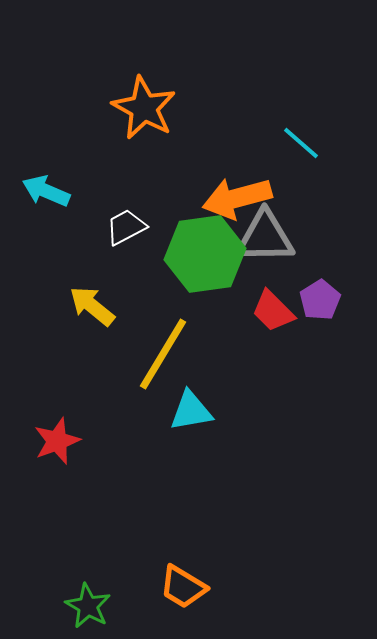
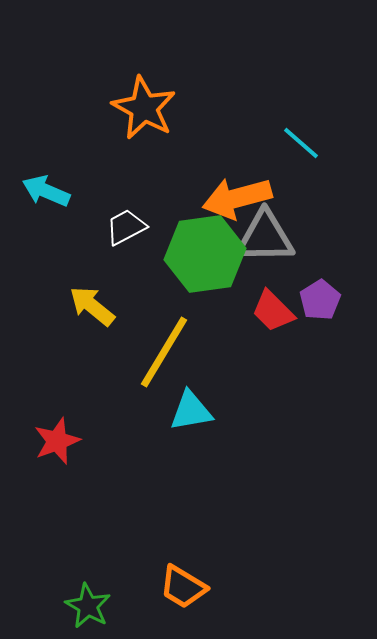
yellow line: moved 1 px right, 2 px up
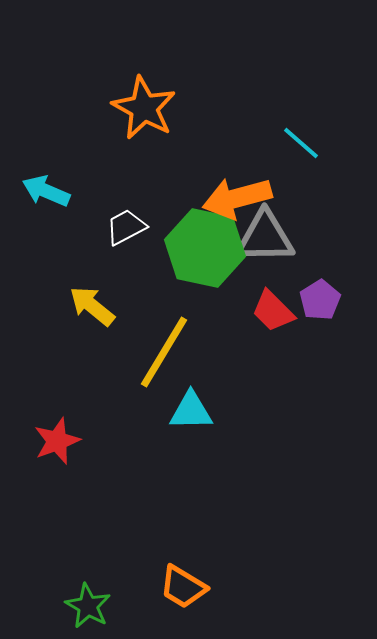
green hexagon: moved 6 px up; rotated 20 degrees clockwise
cyan triangle: rotated 9 degrees clockwise
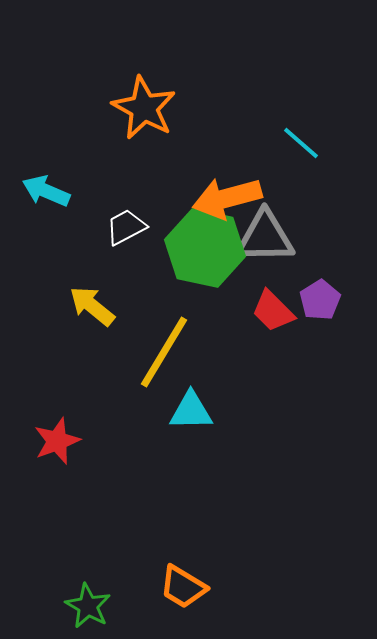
orange arrow: moved 10 px left
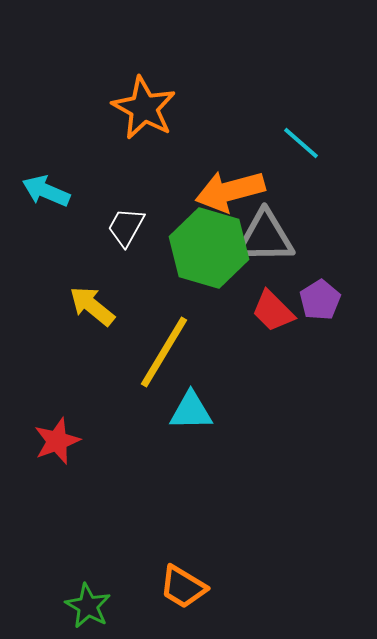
orange arrow: moved 3 px right, 7 px up
white trapezoid: rotated 33 degrees counterclockwise
green hexagon: moved 4 px right; rotated 4 degrees clockwise
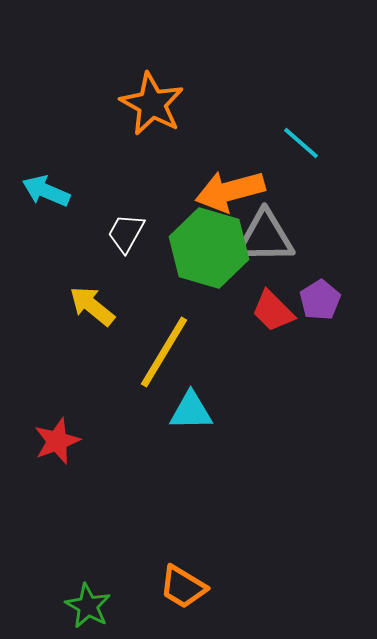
orange star: moved 8 px right, 4 px up
white trapezoid: moved 6 px down
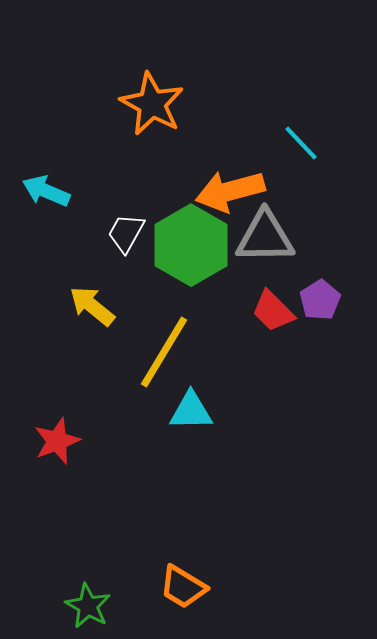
cyan line: rotated 6 degrees clockwise
green hexagon: moved 18 px left, 3 px up; rotated 14 degrees clockwise
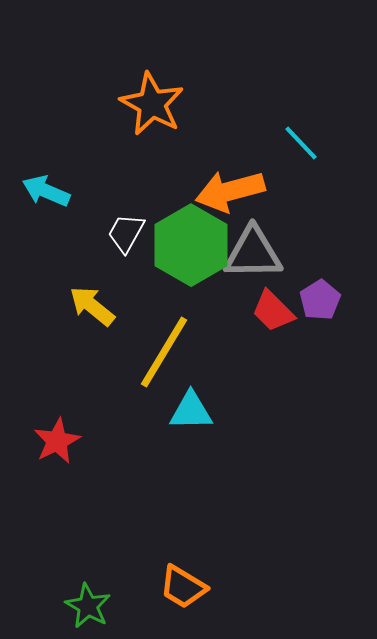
gray triangle: moved 12 px left, 16 px down
red star: rotated 6 degrees counterclockwise
